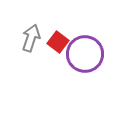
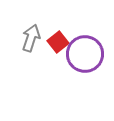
red square: rotated 15 degrees clockwise
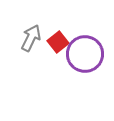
gray arrow: rotated 8 degrees clockwise
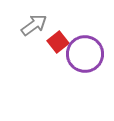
gray arrow: moved 3 px right, 13 px up; rotated 28 degrees clockwise
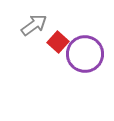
red square: rotated 10 degrees counterclockwise
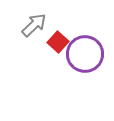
gray arrow: rotated 8 degrees counterclockwise
